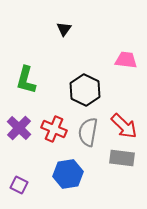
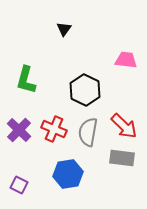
purple cross: moved 2 px down
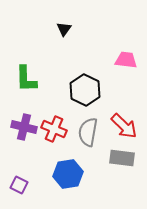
green L-shape: moved 1 px up; rotated 16 degrees counterclockwise
purple cross: moved 5 px right, 3 px up; rotated 30 degrees counterclockwise
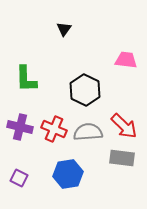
purple cross: moved 4 px left
gray semicircle: rotated 76 degrees clockwise
purple square: moved 7 px up
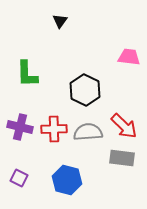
black triangle: moved 4 px left, 8 px up
pink trapezoid: moved 3 px right, 3 px up
green L-shape: moved 1 px right, 5 px up
red cross: rotated 25 degrees counterclockwise
blue hexagon: moved 1 px left, 6 px down; rotated 24 degrees clockwise
